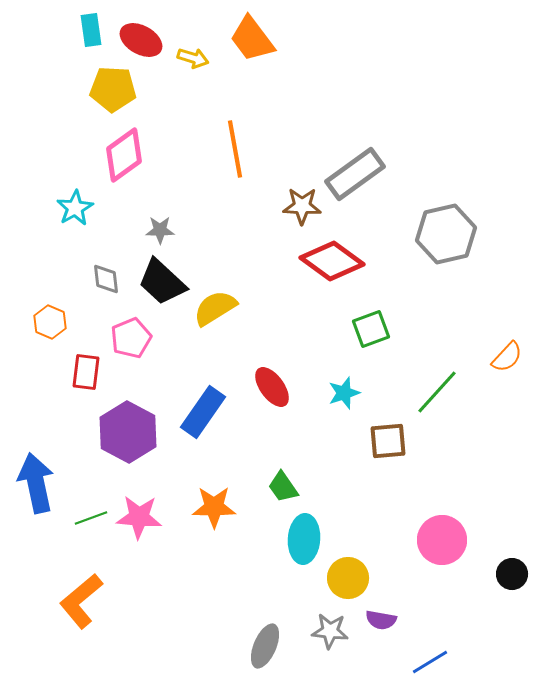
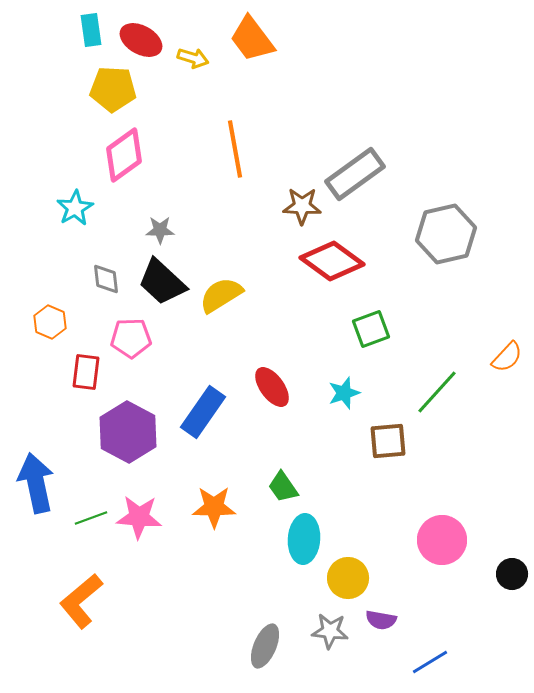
yellow semicircle at (215, 308): moved 6 px right, 13 px up
pink pentagon at (131, 338): rotated 21 degrees clockwise
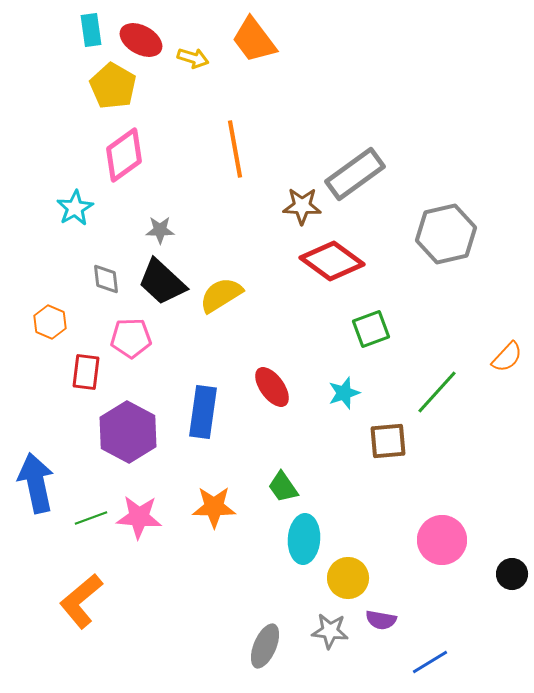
orange trapezoid at (252, 39): moved 2 px right, 1 px down
yellow pentagon at (113, 89): moved 3 px up; rotated 27 degrees clockwise
blue rectangle at (203, 412): rotated 27 degrees counterclockwise
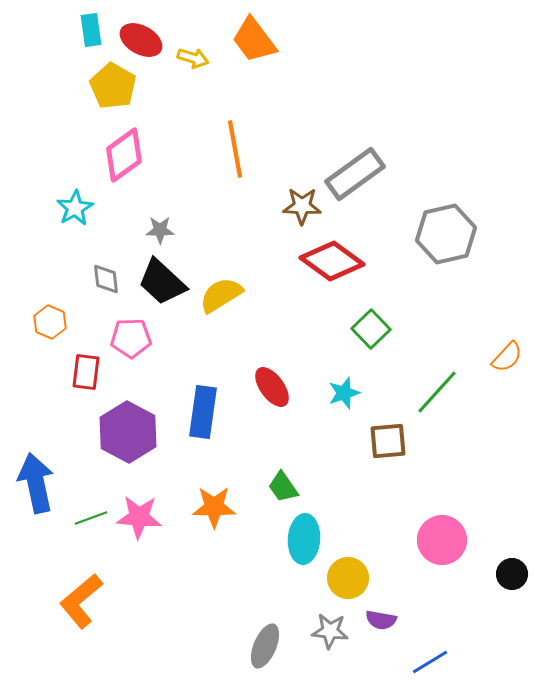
green square at (371, 329): rotated 24 degrees counterclockwise
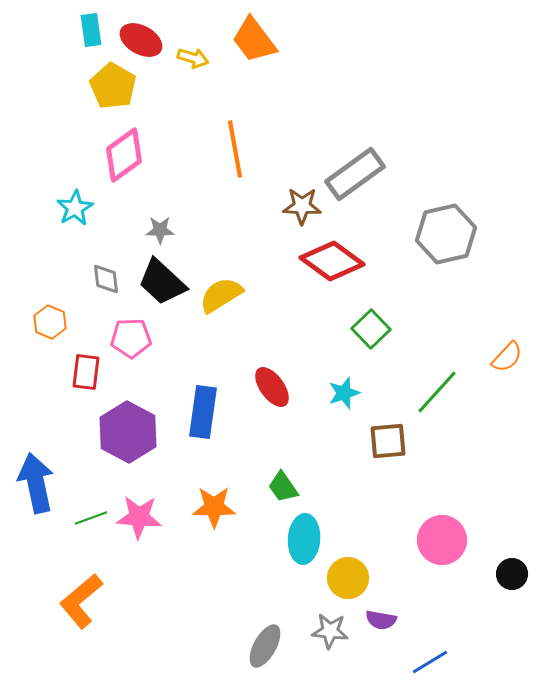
gray ellipse at (265, 646): rotated 6 degrees clockwise
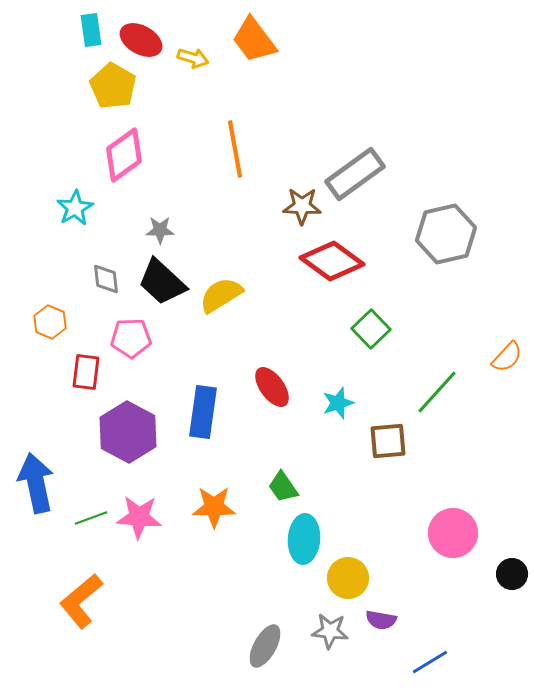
cyan star at (344, 393): moved 6 px left, 10 px down
pink circle at (442, 540): moved 11 px right, 7 px up
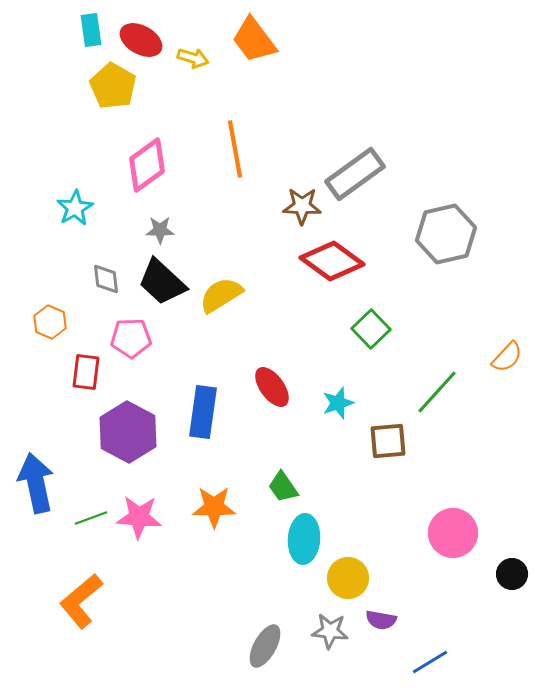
pink diamond at (124, 155): moved 23 px right, 10 px down
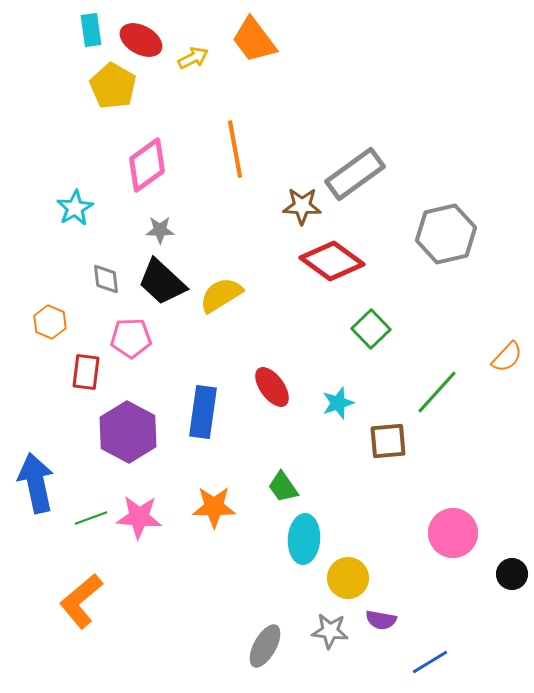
yellow arrow at (193, 58): rotated 44 degrees counterclockwise
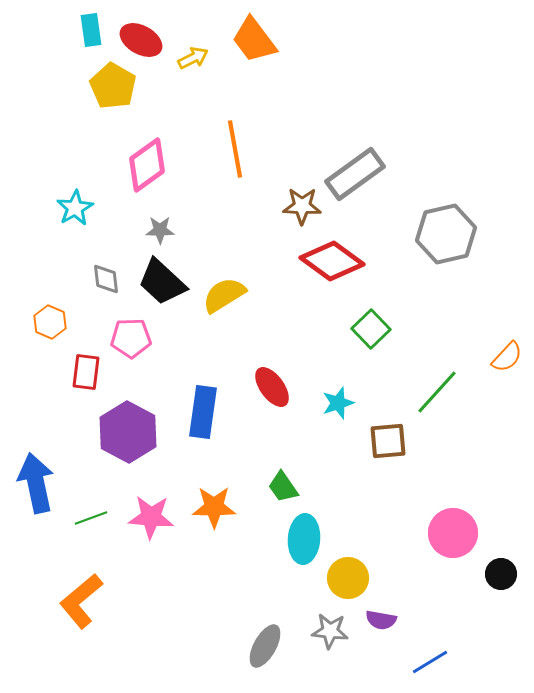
yellow semicircle at (221, 295): moved 3 px right
pink star at (139, 517): moved 12 px right
black circle at (512, 574): moved 11 px left
